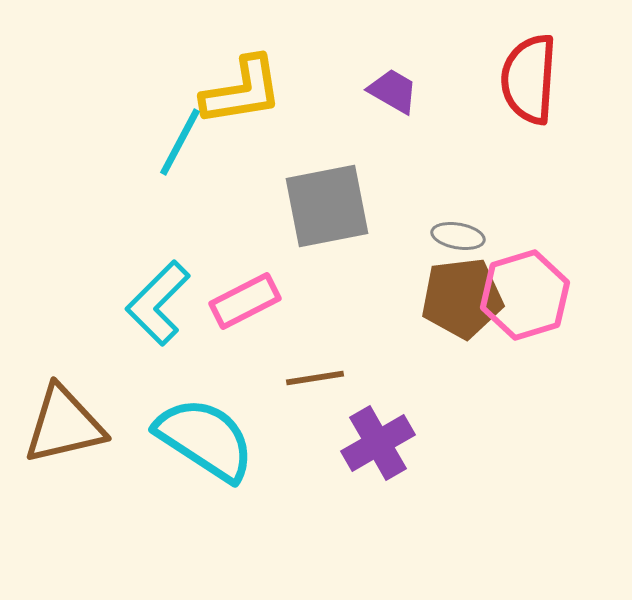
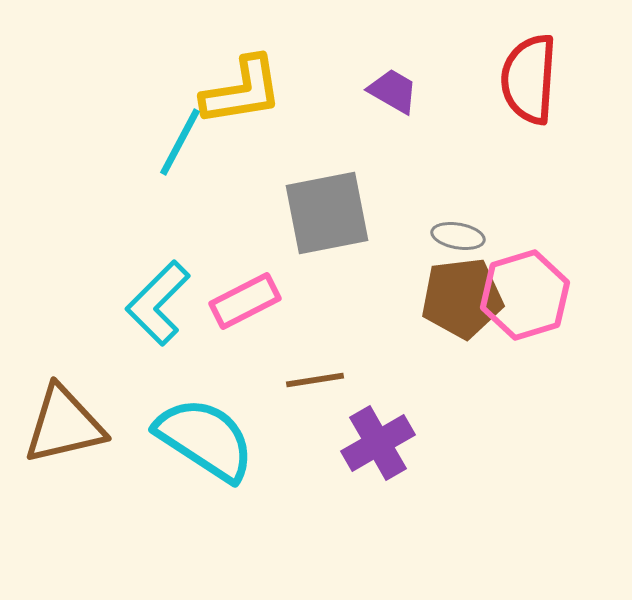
gray square: moved 7 px down
brown line: moved 2 px down
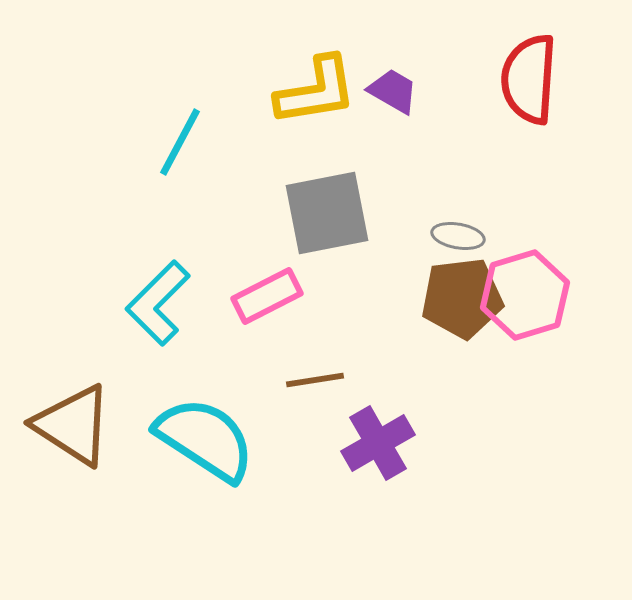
yellow L-shape: moved 74 px right
pink rectangle: moved 22 px right, 5 px up
brown triangle: moved 9 px right; rotated 46 degrees clockwise
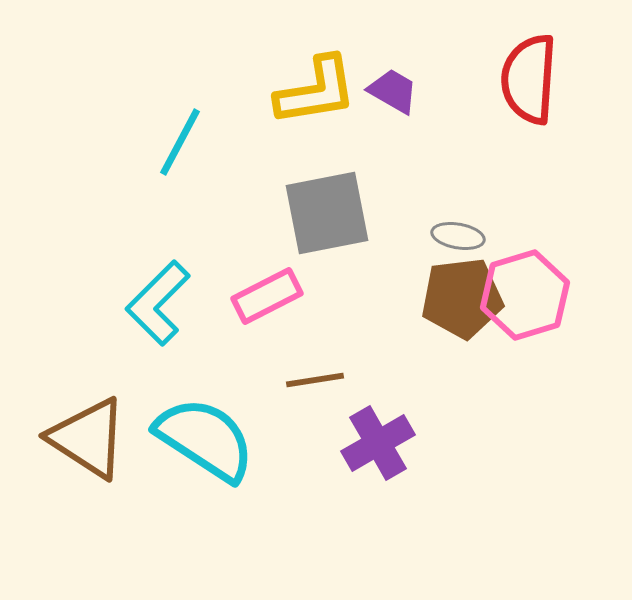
brown triangle: moved 15 px right, 13 px down
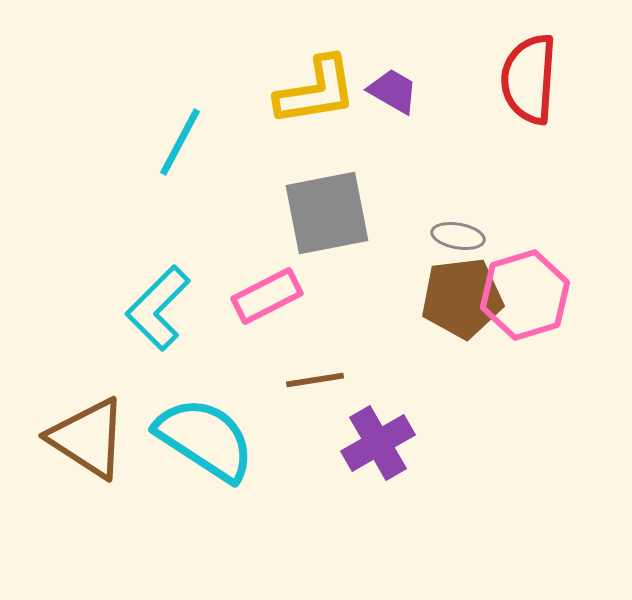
cyan L-shape: moved 5 px down
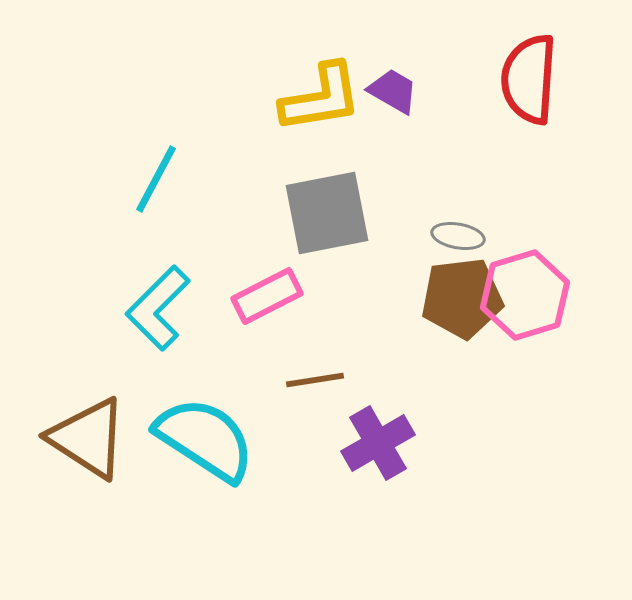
yellow L-shape: moved 5 px right, 7 px down
cyan line: moved 24 px left, 37 px down
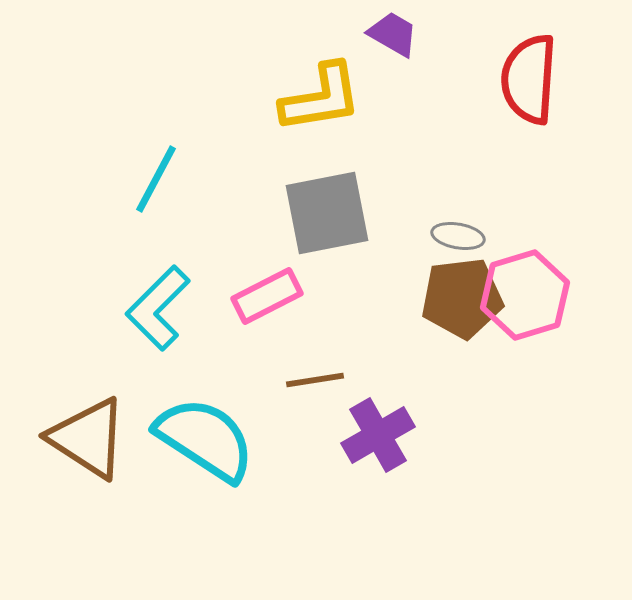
purple trapezoid: moved 57 px up
purple cross: moved 8 px up
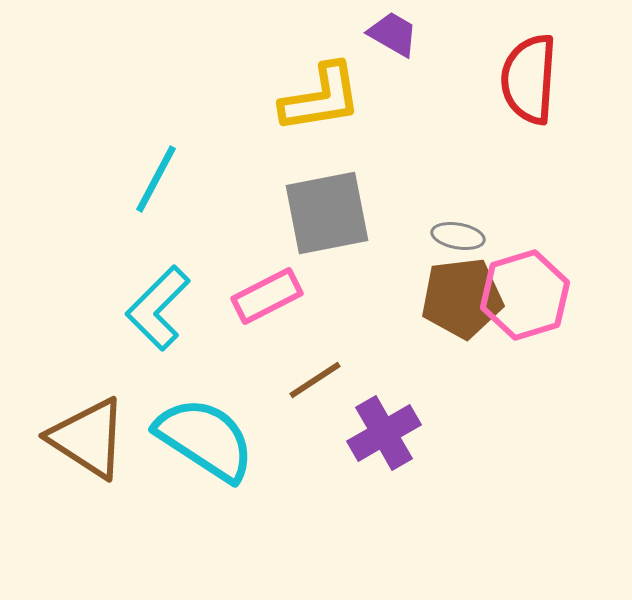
brown line: rotated 24 degrees counterclockwise
purple cross: moved 6 px right, 2 px up
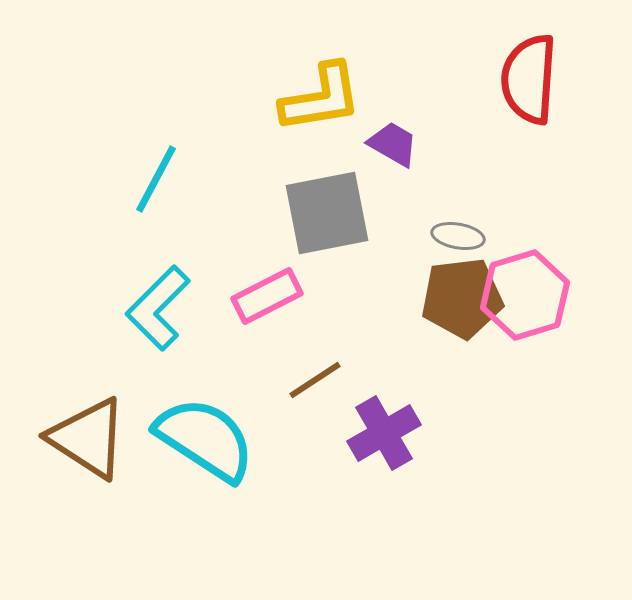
purple trapezoid: moved 110 px down
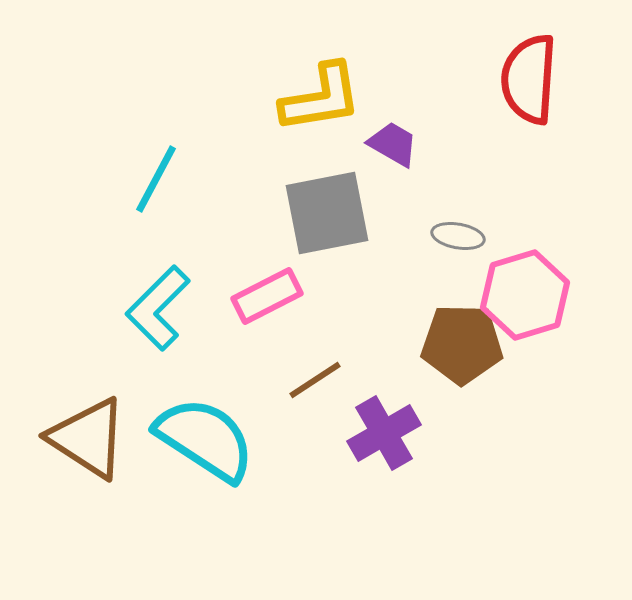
brown pentagon: moved 46 px down; rotated 8 degrees clockwise
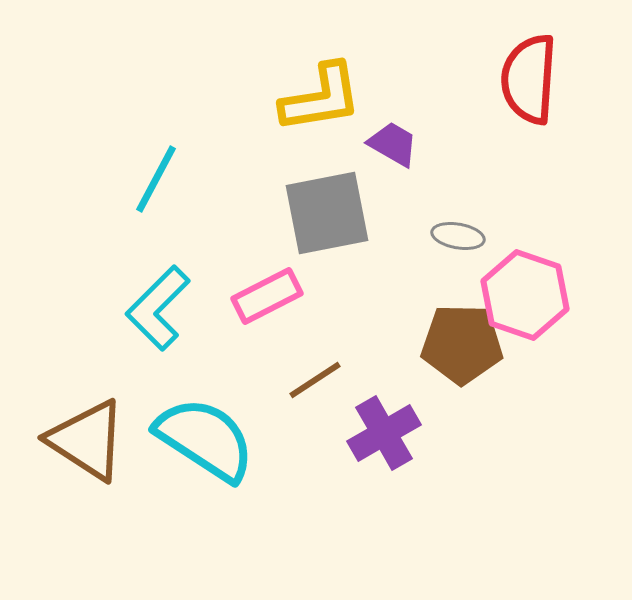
pink hexagon: rotated 24 degrees counterclockwise
brown triangle: moved 1 px left, 2 px down
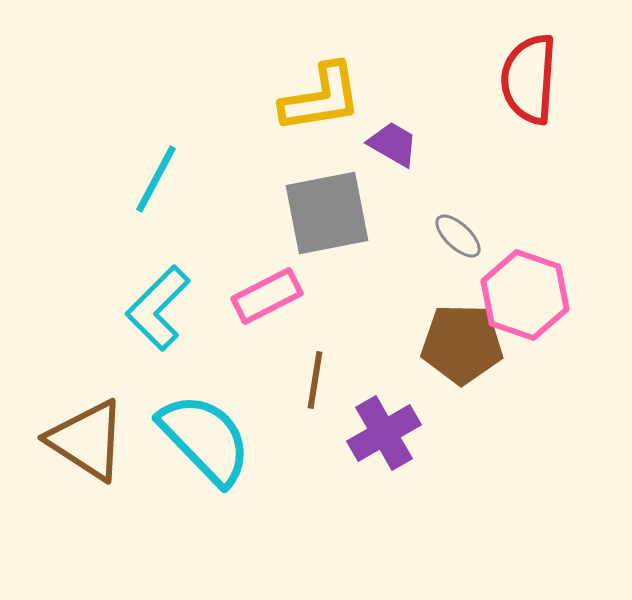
gray ellipse: rotated 33 degrees clockwise
brown line: rotated 48 degrees counterclockwise
cyan semicircle: rotated 13 degrees clockwise
